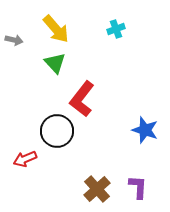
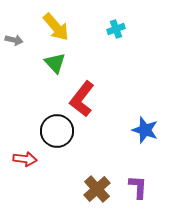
yellow arrow: moved 2 px up
red arrow: rotated 150 degrees counterclockwise
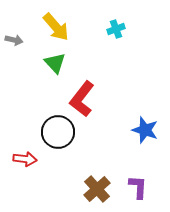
black circle: moved 1 px right, 1 px down
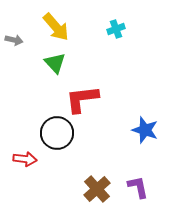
red L-shape: rotated 45 degrees clockwise
black circle: moved 1 px left, 1 px down
purple L-shape: rotated 15 degrees counterclockwise
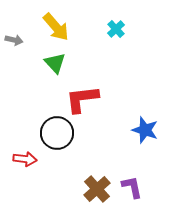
cyan cross: rotated 24 degrees counterclockwise
purple L-shape: moved 6 px left
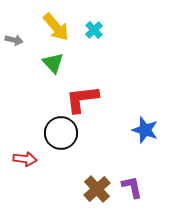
cyan cross: moved 22 px left, 1 px down
green triangle: moved 2 px left
black circle: moved 4 px right
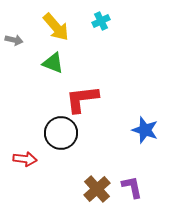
cyan cross: moved 7 px right, 9 px up; rotated 18 degrees clockwise
green triangle: rotated 25 degrees counterclockwise
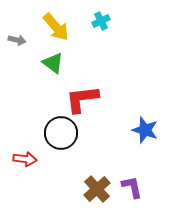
gray arrow: moved 3 px right
green triangle: rotated 15 degrees clockwise
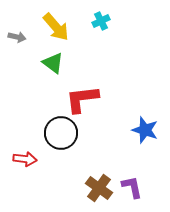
gray arrow: moved 3 px up
brown cross: moved 2 px right, 1 px up; rotated 12 degrees counterclockwise
